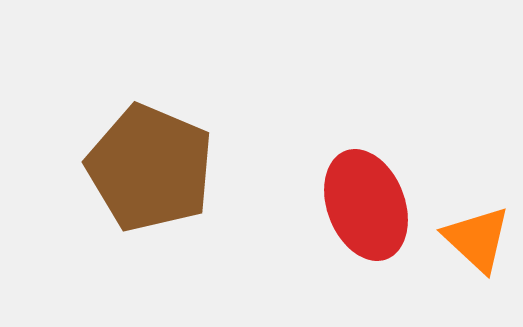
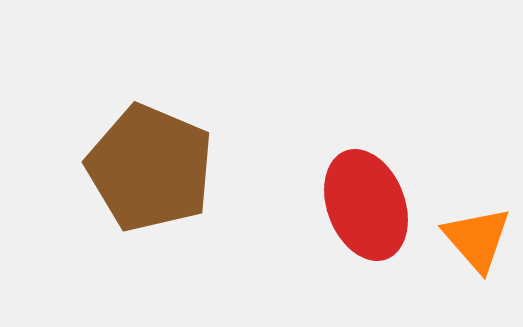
orange triangle: rotated 6 degrees clockwise
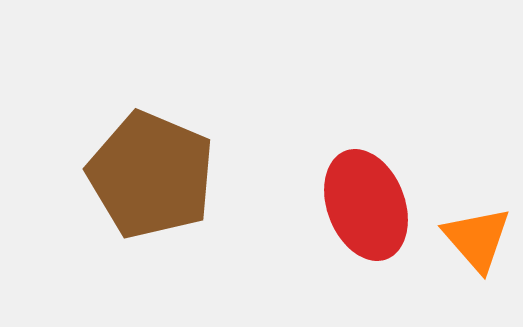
brown pentagon: moved 1 px right, 7 px down
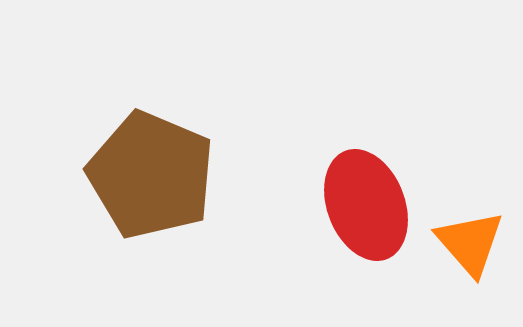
orange triangle: moved 7 px left, 4 px down
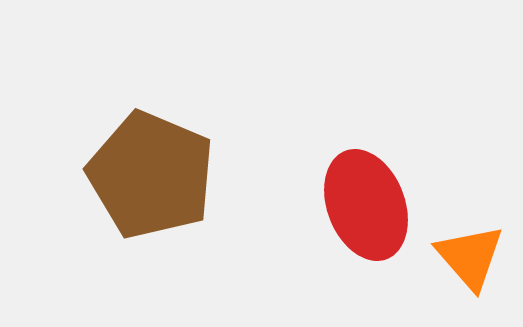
orange triangle: moved 14 px down
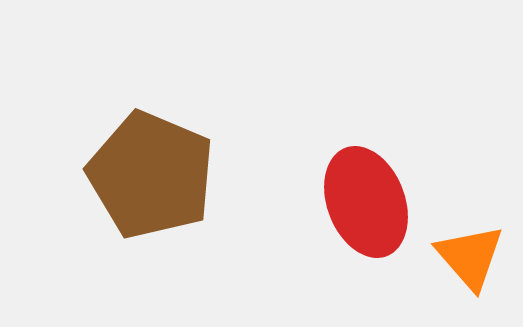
red ellipse: moved 3 px up
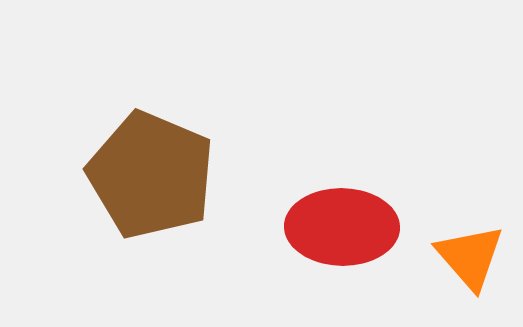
red ellipse: moved 24 px left, 25 px down; rotated 68 degrees counterclockwise
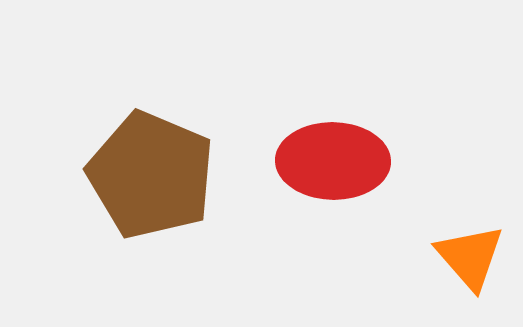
red ellipse: moved 9 px left, 66 px up
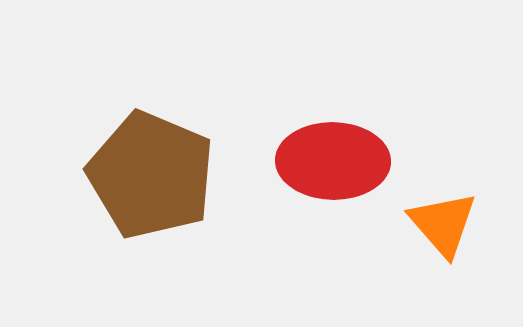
orange triangle: moved 27 px left, 33 px up
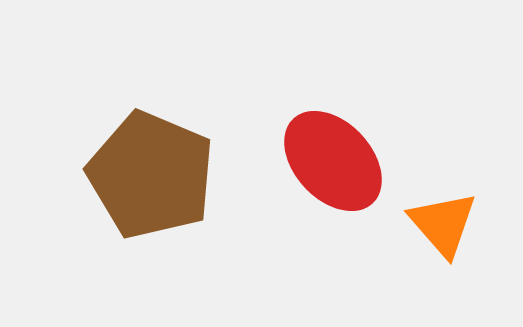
red ellipse: rotated 46 degrees clockwise
